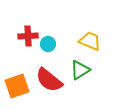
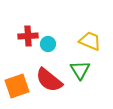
green triangle: rotated 30 degrees counterclockwise
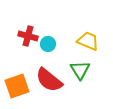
red cross: rotated 18 degrees clockwise
yellow trapezoid: moved 2 px left
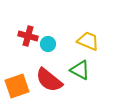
green triangle: rotated 30 degrees counterclockwise
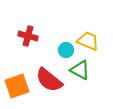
cyan circle: moved 18 px right, 6 px down
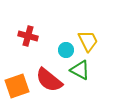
yellow trapezoid: rotated 40 degrees clockwise
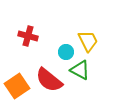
cyan circle: moved 2 px down
orange square: rotated 15 degrees counterclockwise
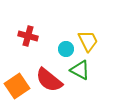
cyan circle: moved 3 px up
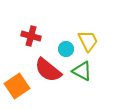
red cross: moved 3 px right
green triangle: moved 2 px right, 1 px down
red semicircle: moved 1 px left, 10 px up
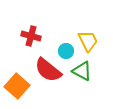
cyan circle: moved 2 px down
orange square: rotated 15 degrees counterclockwise
